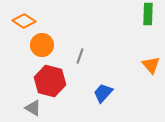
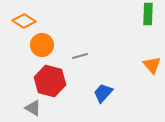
gray line: rotated 56 degrees clockwise
orange triangle: moved 1 px right
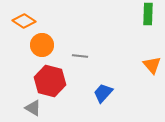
gray line: rotated 21 degrees clockwise
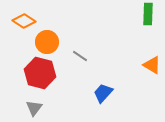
orange circle: moved 5 px right, 3 px up
gray line: rotated 28 degrees clockwise
orange triangle: rotated 18 degrees counterclockwise
red hexagon: moved 10 px left, 8 px up
gray triangle: moved 1 px right; rotated 36 degrees clockwise
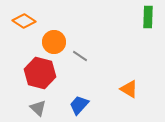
green rectangle: moved 3 px down
orange circle: moved 7 px right
orange triangle: moved 23 px left, 24 px down
blue trapezoid: moved 24 px left, 12 px down
gray triangle: moved 4 px right; rotated 24 degrees counterclockwise
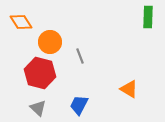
orange diamond: moved 3 px left, 1 px down; rotated 25 degrees clockwise
orange circle: moved 4 px left
gray line: rotated 35 degrees clockwise
blue trapezoid: rotated 15 degrees counterclockwise
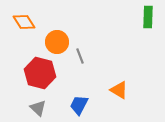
orange diamond: moved 3 px right
orange circle: moved 7 px right
orange triangle: moved 10 px left, 1 px down
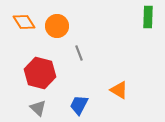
orange circle: moved 16 px up
gray line: moved 1 px left, 3 px up
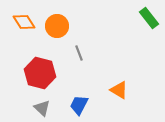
green rectangle: moved 1 px right, 1 px down; rotated 40 degrees counterclockwise
gray triangle: moved 4 px right
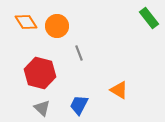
orange diamond: moved 2 px right
